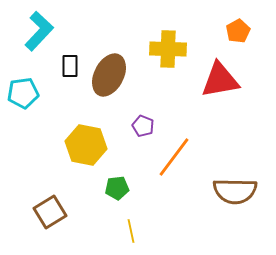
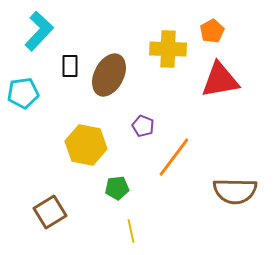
orange pentagon: moved 26 px left
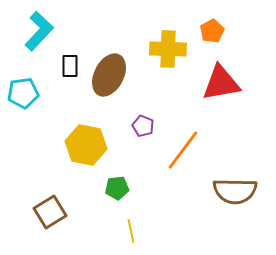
red triangle: moved 1 px right, 3 px down
orange line: moved 9 px right, 7 px up
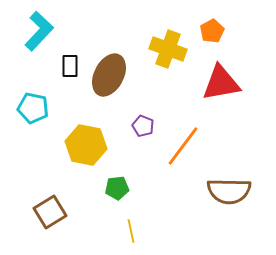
yellow cross: rotated 18 degrees clockwise
cyan pentagon: moved 10 px right, 15 px down; rotated 20 degrees clockwise
orange line: moved 4 px up
brown semicircle: moved 6 px left
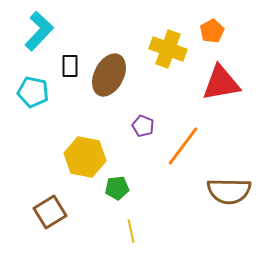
cyan pentagon: moved 16 px up
yellow hexagon: moved 1 px left, 12 px down
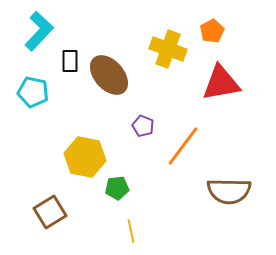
black rectangle: moved 5 px up
brown ellipse: rotated 69 degrees counterclockwise
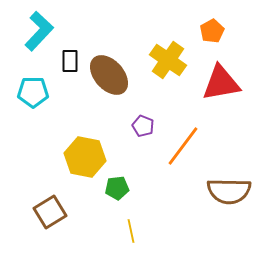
yellow cross: moved 11 px down; rotated 15 degrees clockwise
cyan pentagon: rotated 12 degrees counterclockwise
